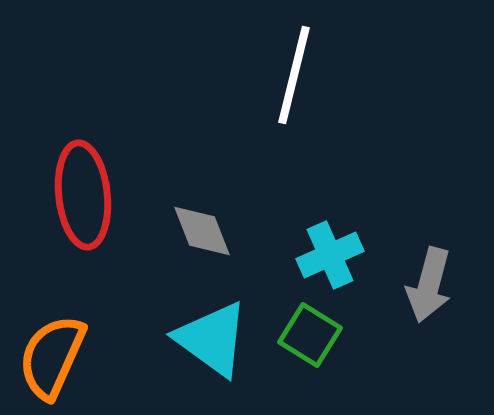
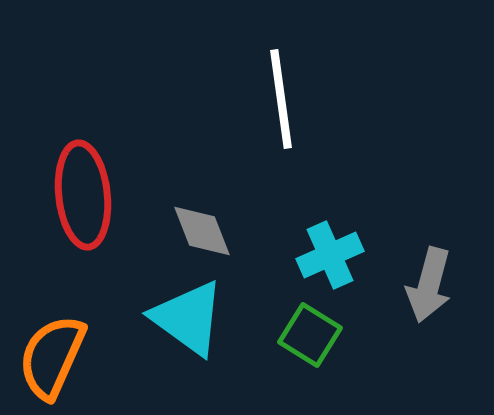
white line: moved 13 px left, 24 px down; rotated 22 degrees counterclockwise
cyan triangle: moved 24 px left, 21 px up
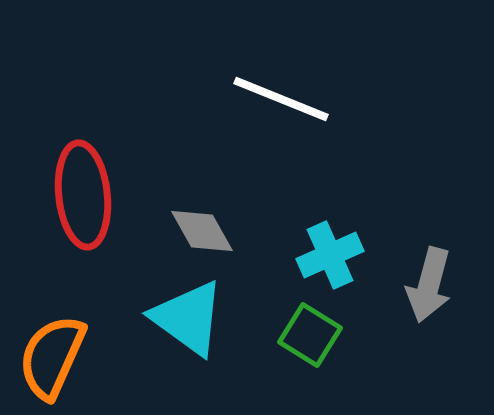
white line: rotated 60 degrees counterclockwise
gray diamond: rotated 8 degrees counterclockwise
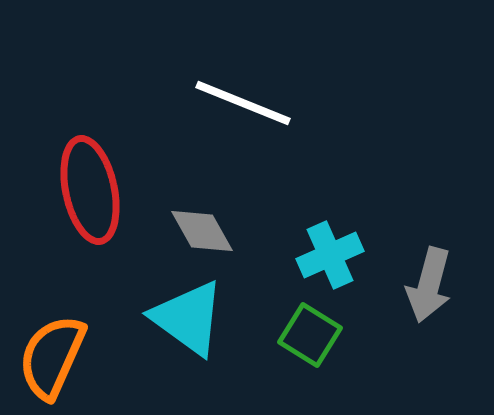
white line: moved 38 px left, 4 px down
red ellipse: moved 7 px right, 5 px up; rotated 6 degrees counterclockwise
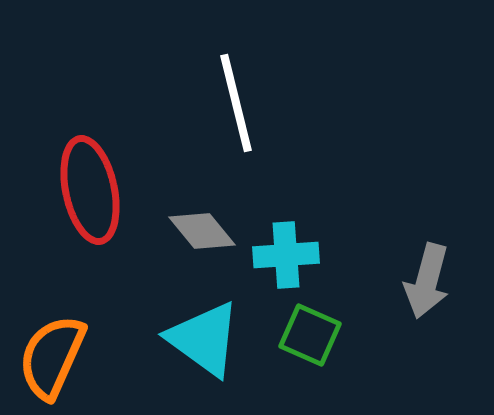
white line: moved 7 px left; rotated 54 degrees clockwise
gray diamond: rotated 10 degrees counterclockwise
cyan cross: moved 44 px left; rotated 20 degrees clockwise
gray arrow: moved 2 px left, 4 px up
cyan triangle: moved 16 px right, 21 px down
green square: rotated 8 degrees counterclockwise
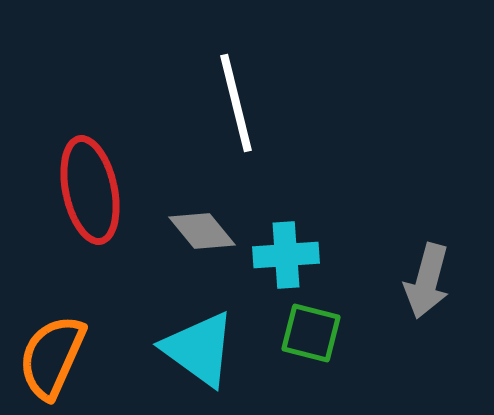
green square: moved 1 px right, 2 px up; rotated 10 degrees counterclockwise
cyan triangle: moved 5 px left, 10 px down
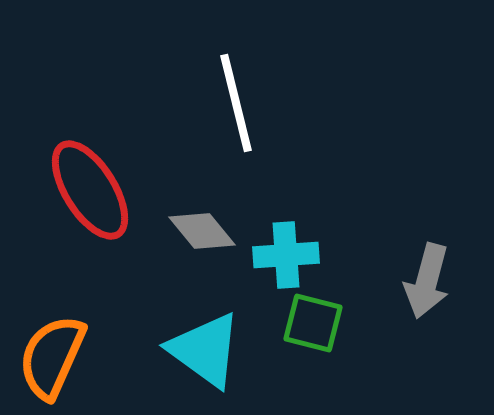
red ellipse: rotated 20 degrees counterclockwise
green square: moved 2 px right, 10 px up
cyan triangle: moved 6 px right, 1 px down
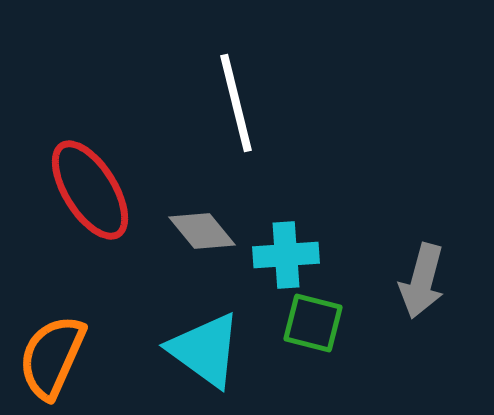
gray arrow: moved 5 px left
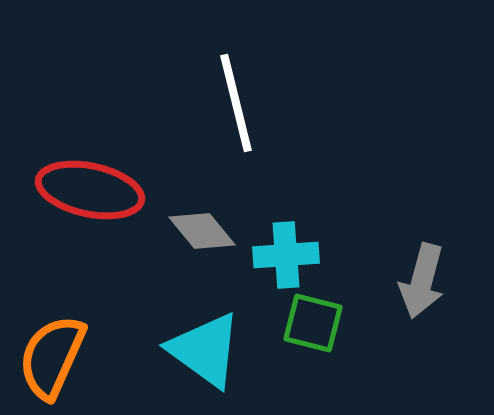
red ellipse: rotated 46 degrees counterclockwise
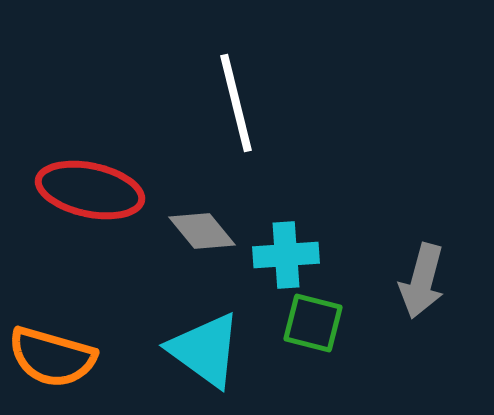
orange semicircle: rotated 98 degrees counterclockwise
